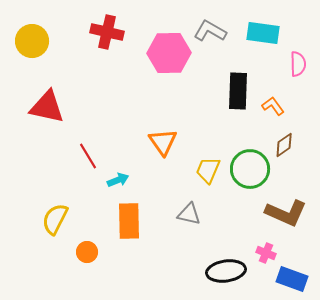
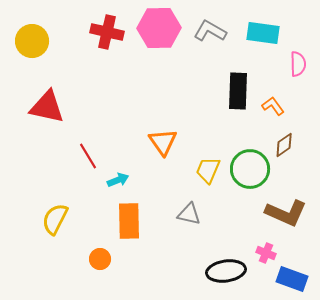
pink hexagon: moved 10 px left, 25 px up
orange circle: moved 13 px right, 7 px down
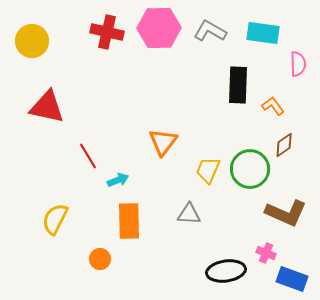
black rectangle: moved 6 px up
orange triangle: rotated 12 degrees clockwise
gray triangle: rotated 10 degrees counterclockwise
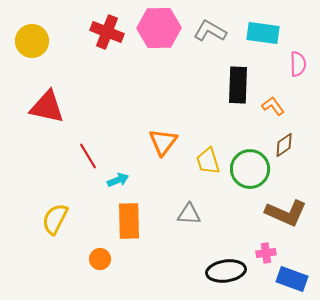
red cross: rotated 8 degrees clockwise
yellow trapezoid: moved 9 px up; rotated 40 degrees counterclockwise
pink cross: rotated 30 degrees counterclockwise
